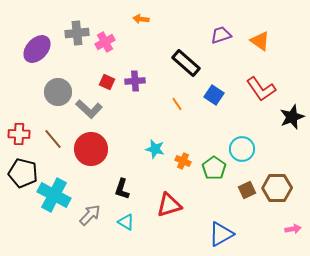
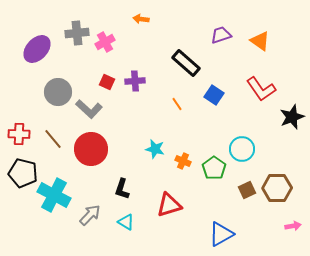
pink arrow: moved 3 px up
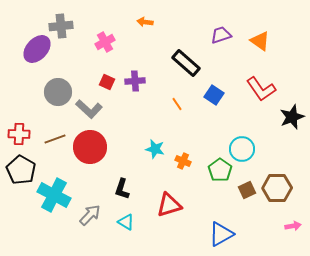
orange arrow: moved 4 px right, 3 px down
gray cross: moved 16 px left, 7 px up
brown line: moved 2 px right; rotated 70 degrees counterclockwise
red circle: moved 1 px left, 2 px up
green pentagon: moved 6 px right, 2 px down
black pentagon: moved 2 px left, 3 px up; rotated 16 degrees clockwise
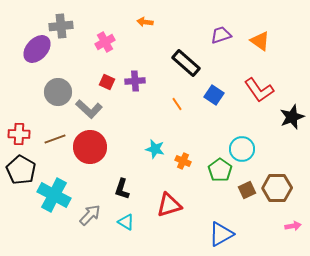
red L-shape: moved 2 px left, 1 px down
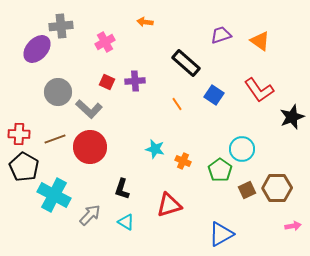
black pentagon: moved 3 px right, 3 px up
